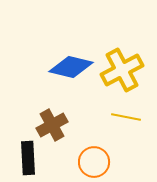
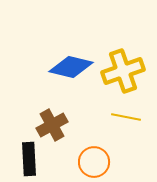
yellow cross: moved 1 px right, 1 px down; rotated 9 degrees clockwise
black rectangle: moved 1 px right, 1 px down
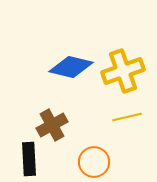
yellow line: moved 1 px right; rotated 24 degrees counterclockwise
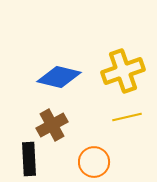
blue diamond: moved 12 px left, 10 px down
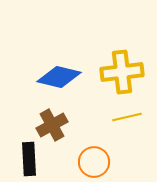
yellow cross: moved 1 px left, 1 px down; rotated 12 degrees clockwise
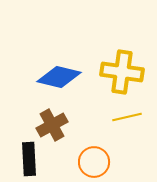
yellow cross: rotated 15 degrees clockwise
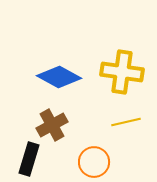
blue diamond: rotated 15 degrees clockwise
yellow line: moved 1 px left, 5 px down
black rectangle: rotated 20 degrees clockwise
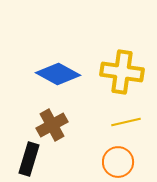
blue diamond: moved 1 px left, 3 px up
orange circle: moved 24 px right
